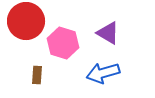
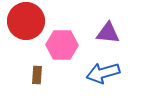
purple triangle: rotated 25 degrees counterclockwise
pink hexagon: moved 1 px left, 2 px down; rotated 16 degrees counterclockwise
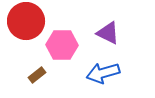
purple triangle: rotated 20 degrees clockwise
brown rectangle: rotated 48 degrees clockwise
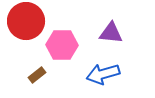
purple triangle: moved 3 px right; rotated 20 degrees counterclockwise
blue arrow: moved 1 px down
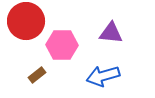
blue arrow: moved 2 px down
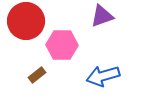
purple triangle: moved 9 px left, 17 px up; rotated 25 degrees counterclockwise
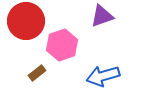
pink hexagon: rotated 20 degrees counterclockwise
brown rectangle: moved 2 px up
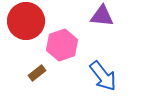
purple triangle: rotated 25 degrees clockwise
blue arrow: rotated 112 degrees counterclockwise
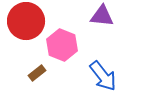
pink hexagon: rotated 20 degrees counterclockwise
